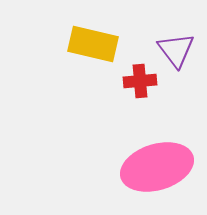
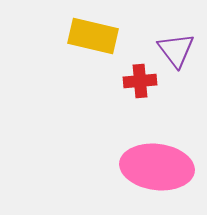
yellow rectangle: moved 8 px up
pink ellipse: rotated 24 degrees clockwise
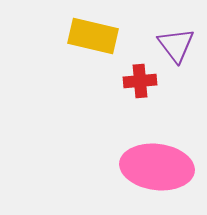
purple triangle: moved 5 px up
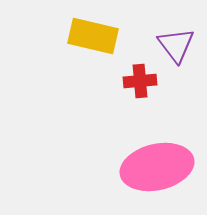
pink ellipse: rotated 20 degrees counterclockwise
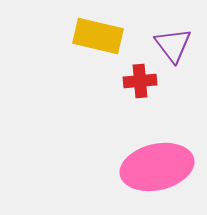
yellow rectangle: moved 5 px right
purple triangle: moved 3 px left
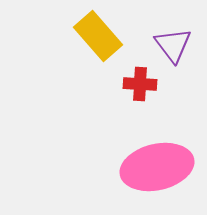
yellow rectangle: rotated 36 degrees clockwise
red cross: moved 3 px down; rotated 8 degrees clockwise
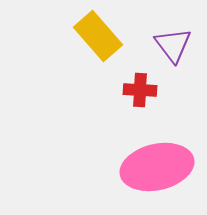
red cross: moved 6 px down
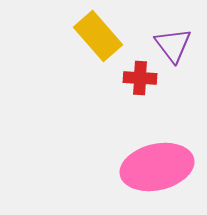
red cross: moved 12 px up
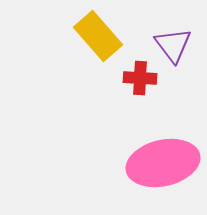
pink ellipse: moved 6 px right, 4 px up
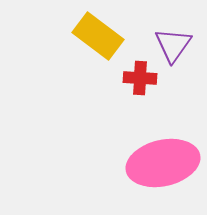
yellow rectangle: rotated 12 degrees counterclockwise
purple triangle: rotated 12 degrees clockwise
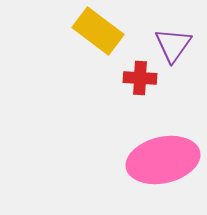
yellow rectangle: moved 5 px up
pink ellipse: moved 3 px up
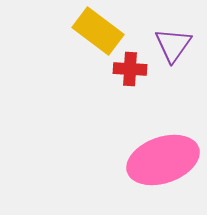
red cross: moved 10 px left, 9 px up
pink ellipse: rotated 6 degrees counterclockwise
